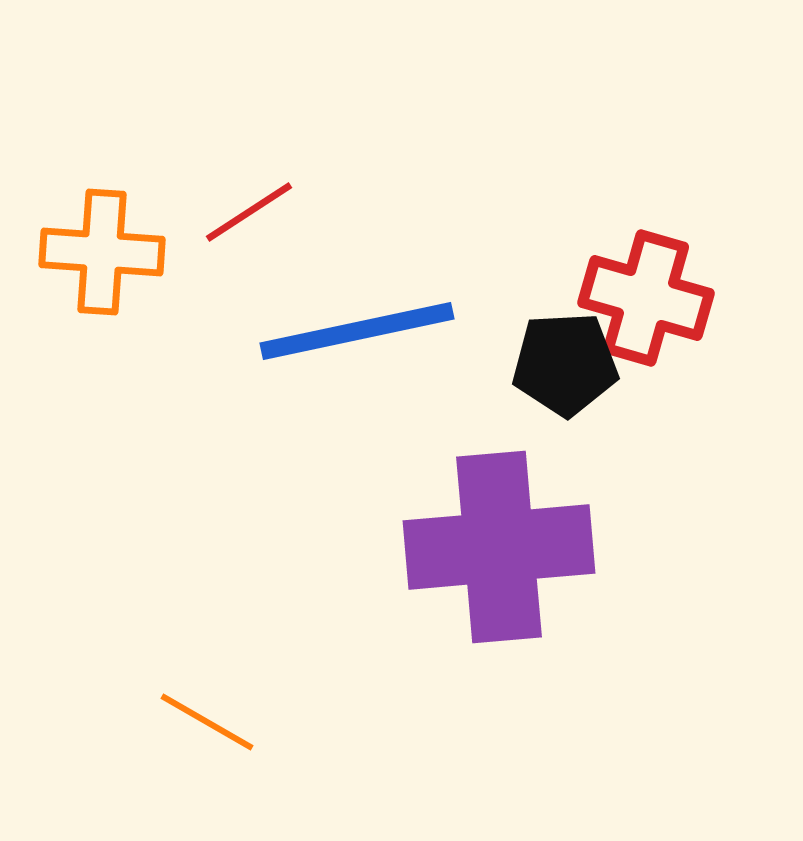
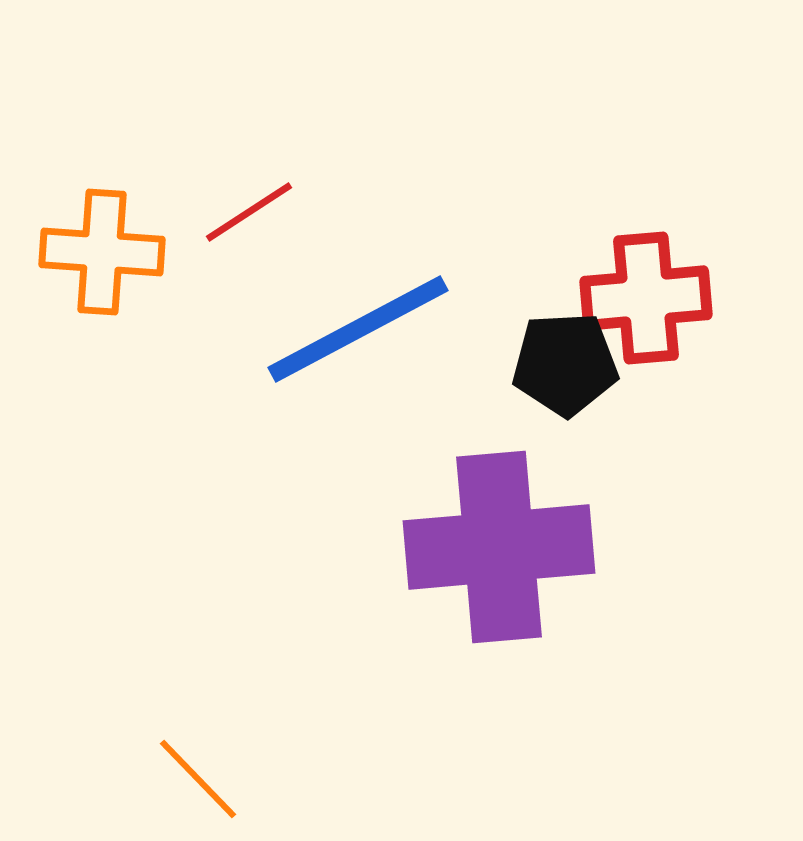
red cross: rotated 21 degrees counterclockwise
blue line: moved 1 px right, 2 px up; rotated 16 degrees counterclockwise
orange line: moved 9 px left, 57 px down; rotated 16 degrees clockwise
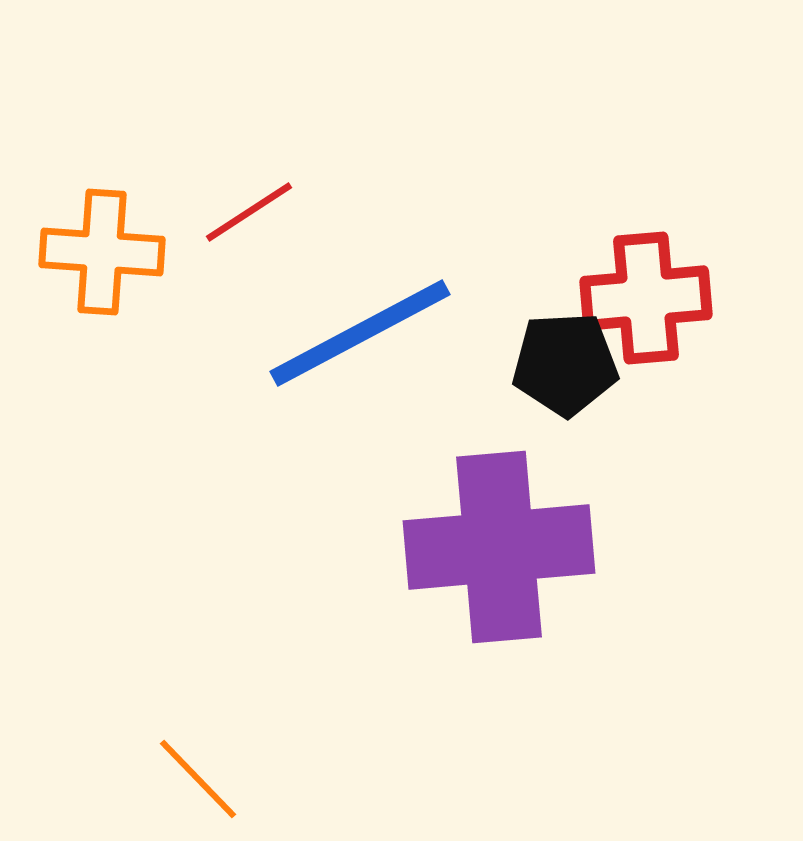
blue line: moved 2 px right, 4 px down
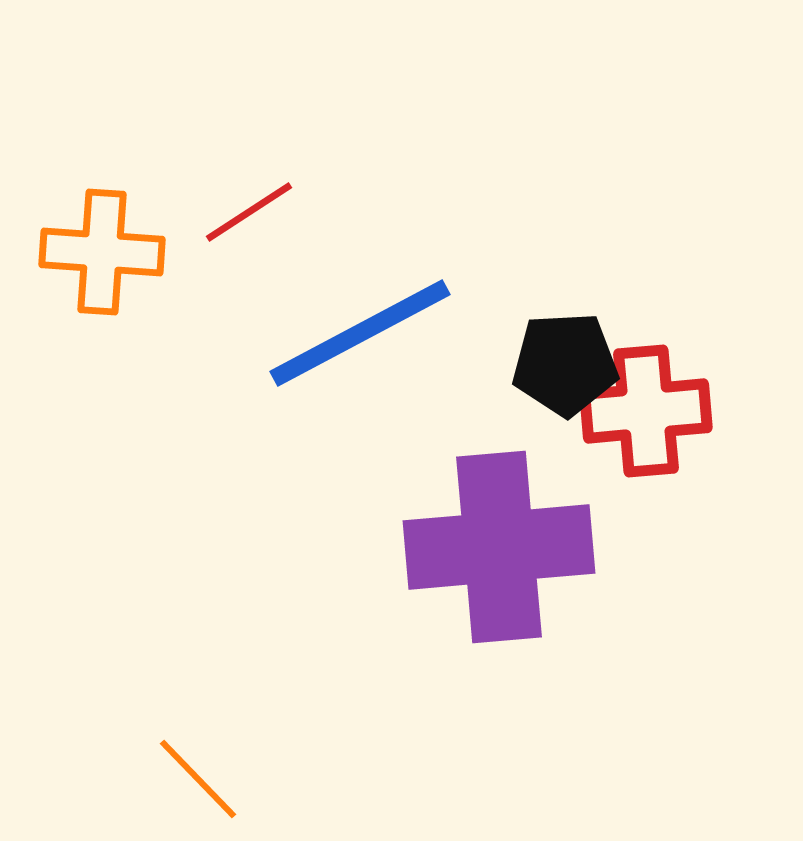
red cross: moved 113 px down
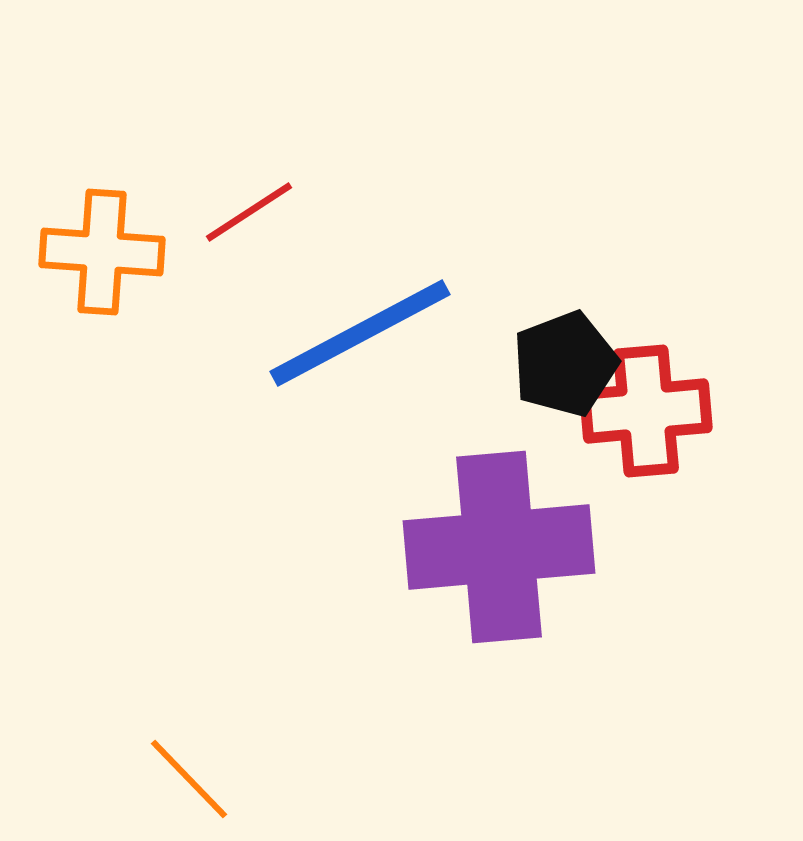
black pentagon: rotated 18 degrees counterclockwise
orange line: moved 9 px left
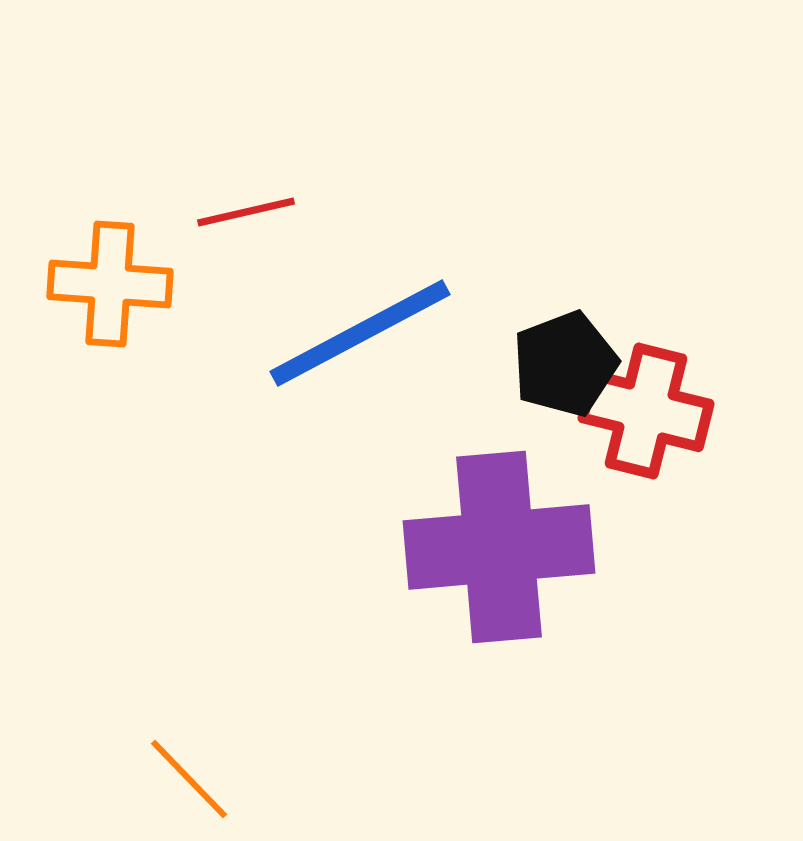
red line: moved 3 px left; rotated 20 degrees clockwise
orange cross: moved 8 px right, 32 px down
red cross: rotated 19 degrees clockwise
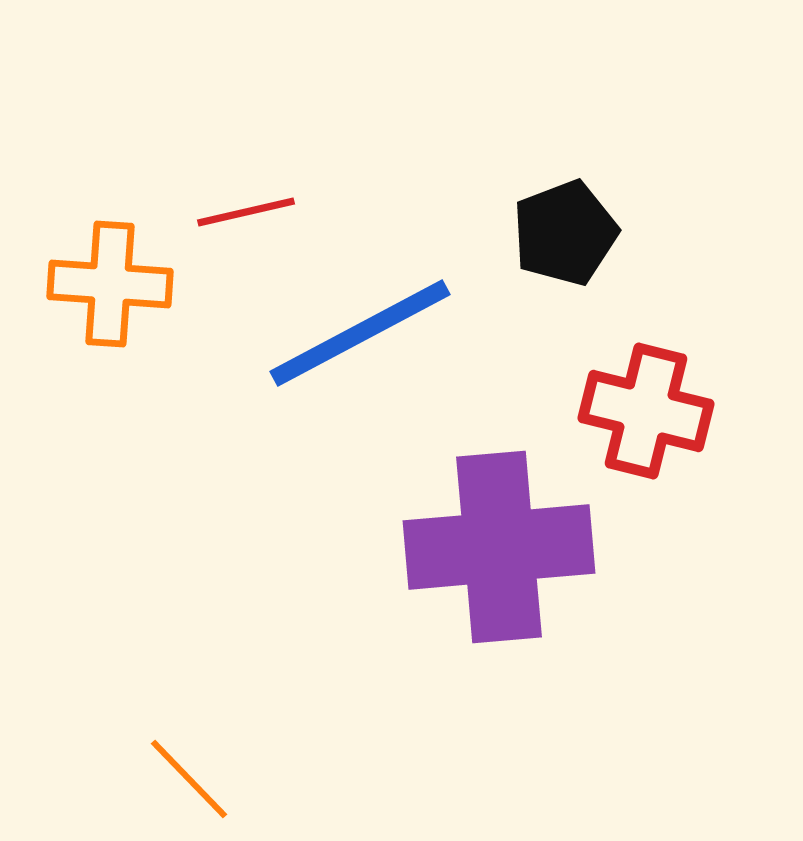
black pentagon: moved 131 px up
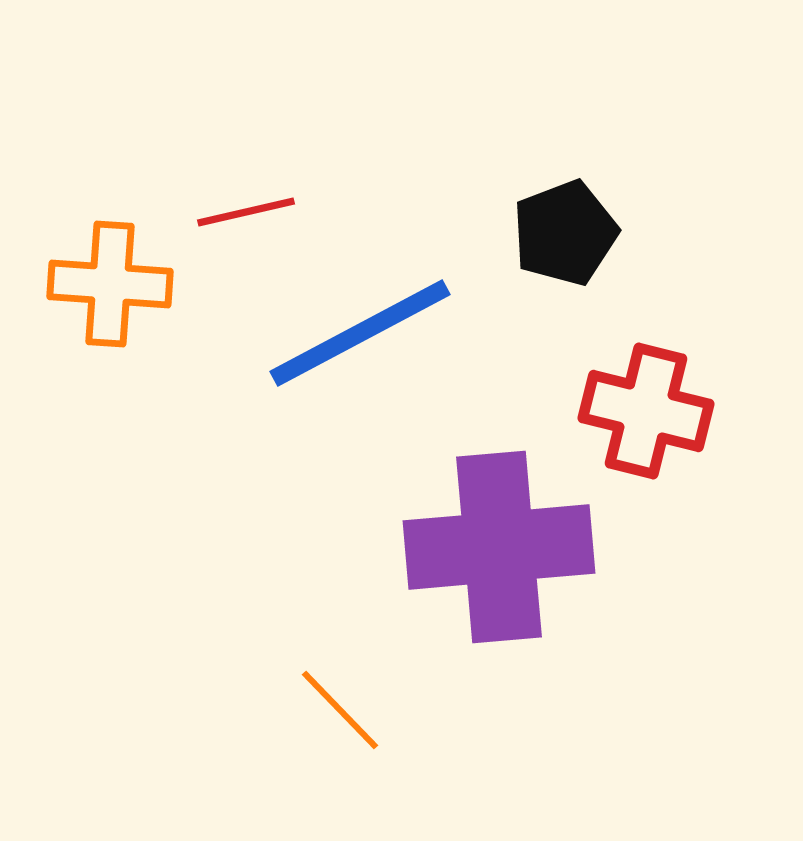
orange line: moved 151 px right, 69 px up
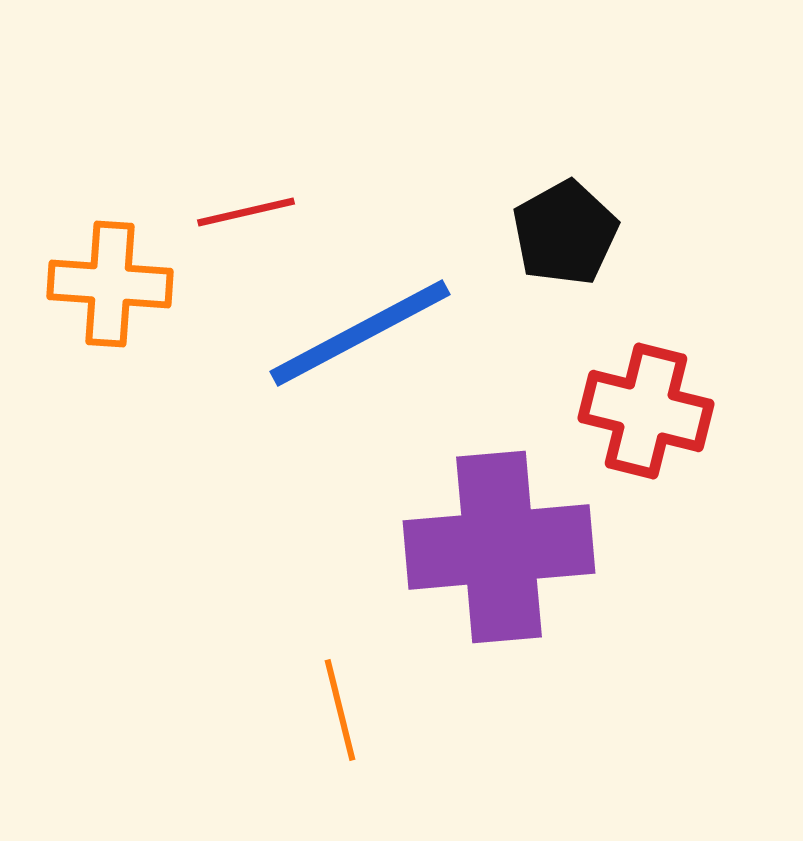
black pentagon: rotated 8 degrees counterclockwise
orange line: rotated 30 degrees clockwise
